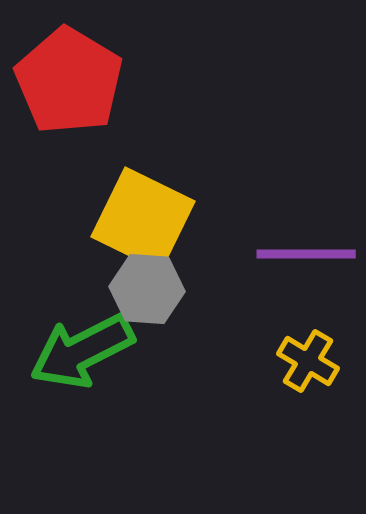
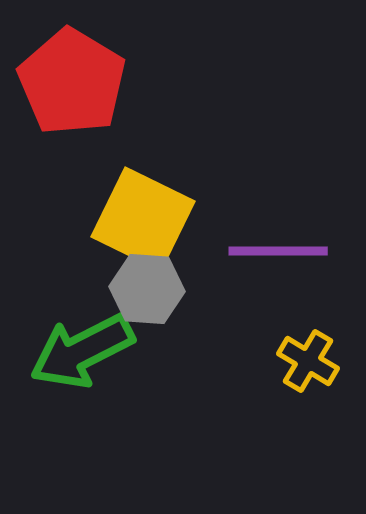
red pentagon: moved 3 px right, 1 px down
purple line: moved 28 px left, 3 px up
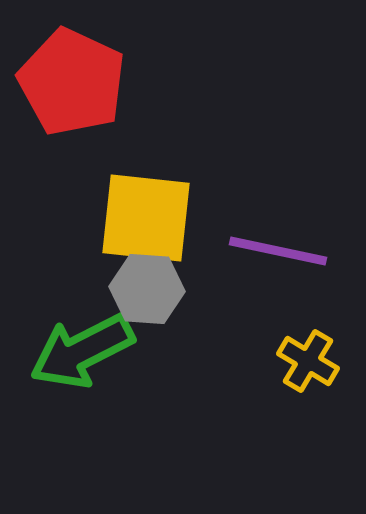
red pentagon: rotated 6 degrees counterclockwise
yellow square: moved 3 px right, 1 px up; rotated 20 degrees counterclockwise
purple line: rotated 12 degrees clockwise
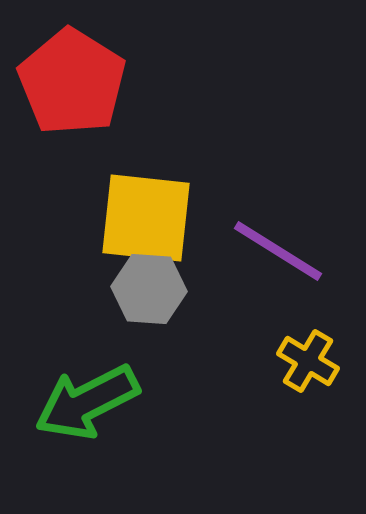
red pentagon: rotated 7 degrees clockwise
purple line: rotated 20 degrees clockwise
gray hexagon: moved 2 px right
green arrow: moved 5 px right, 51 px down
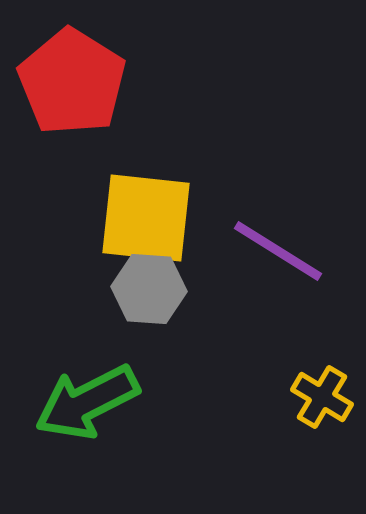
yellow cross: moved 14 px right, 36 px down
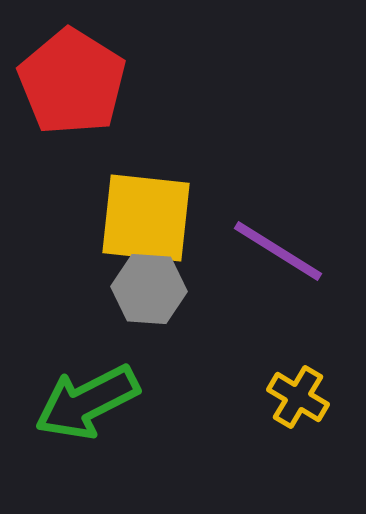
yellow cross: moved 24 px left
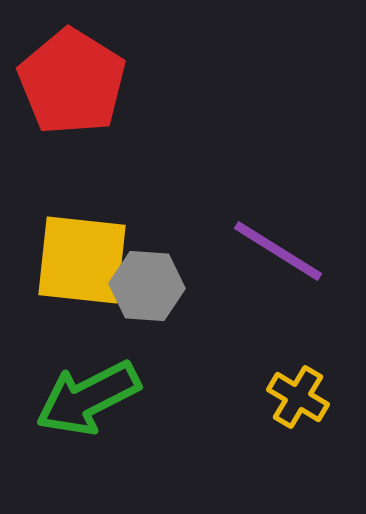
yellow square: moved 64 px left, 42 px down
gray hexagon: moved 2 px left, 3 px up
green arrow: moved 1 px right, 4 px up
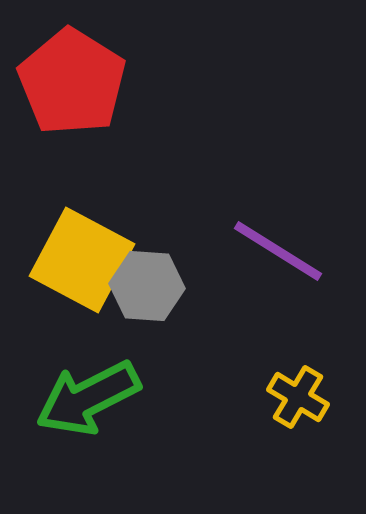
yellow square: rotated 22 degrees clockwise
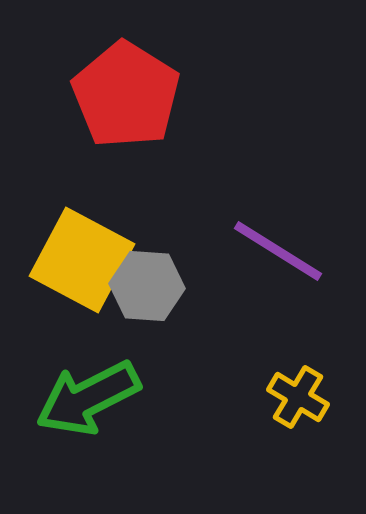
red pentagon: moved 54 px right, 13 px down
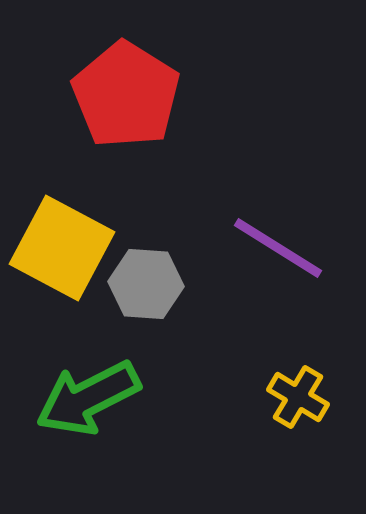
purple line: moved 3 px up
yellow square: moved 20 px left, 12 px up
gray hexagon: moved 1 px left, 2 px up
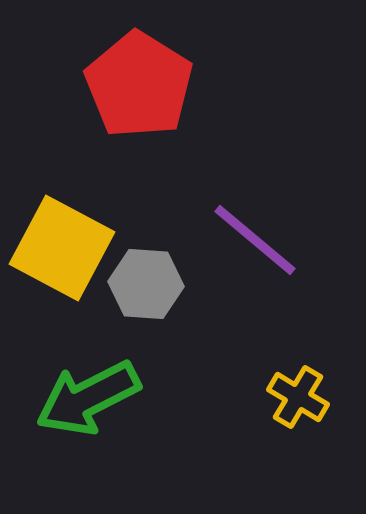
red pentagon: moved 13 px right, 10 px up
purple line: moved 23 px left, 8 px up; rotated 8 degrees clockwise
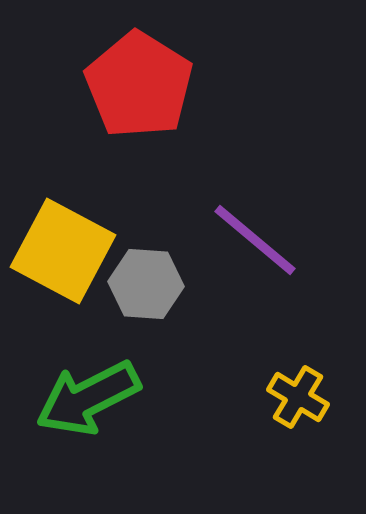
yellow square: moved 1 px right, 3 px down
